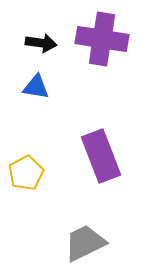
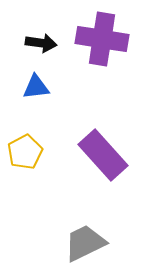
blue triangle: rotated 16 degrees counterclockwise
purple rectangle: moved 2 px right, 1 px up; rotated 21 degrees counterclockwise
yellow pentagon: moved 1 px left, 21 px up
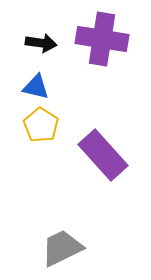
blue triangle: rotated 20 degrees clockwise
yellow pentagon: moved 16 px right, 27 px up; rotated 12 degrees counterclockwise
gray trapezoid: moved 23 px left, 5 px down
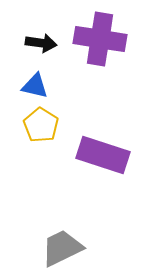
purple cross: moved 2 px left
blue triangle: moved 1 px left, 1 px up
purple rectangle: rotated 30 degrees counterclockwise
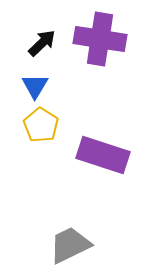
black arrow: moved 1 px right; rotated 52 degrees counterclockwise
blue triangle: rotated 48 degrees clockwise
gray trapezoid: moved 8 px right, 3 px up
